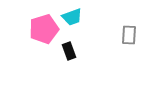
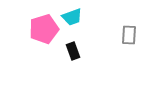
black rectangle: moved 4 px right
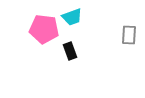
pink pentagon: rotated 24 degrees clockwise
black rectangle: moved 3 px left
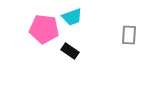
black rectangle: rotated 36 degrees counterclockwise
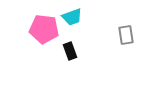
gray rectangle: moved 3 px left; rotated 12 degrees counterclockwise
black rectangle: rotated 36 degrees clockwise
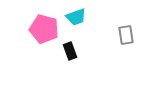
cyan trapezoid: moved 4 px right
pink pentagon: rotated 8 degrees clockwise
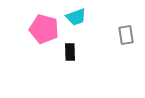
black rectangle: moved 1 px down; rotated 18 degrees clockwise
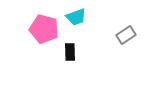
gray rectangle: rotated 66 degrees clockwise
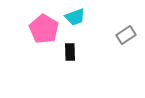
cyan trapezoid: moved 1 px left
pink pentagon: rotated 16 degrees clockwise
